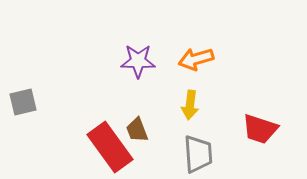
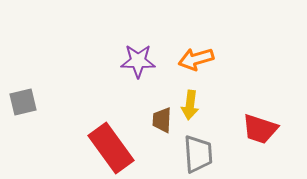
brown trapezoid: moved 25 px right, 10 px up; rotated 24 degrees clockwise
red rectangle: moved 1 px right, 1 px down
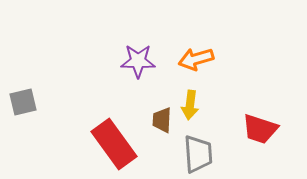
red rectangle: moved 3 px right, 4 px up
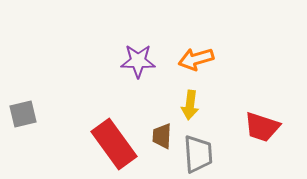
gray square: moved 12 px down
brown trapezoid: moved 16 px down
red trapezoid: moved 2 px right, 2 px up
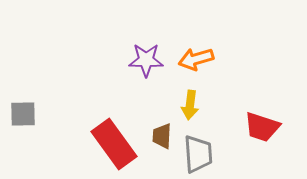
purple star: moved 8 px right, 1 px up
gray square: rotated 12 degrees clockwise
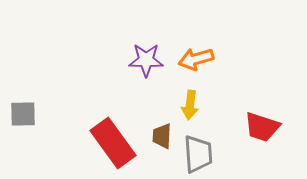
red rectangle: moved 1 px left, 1 px up
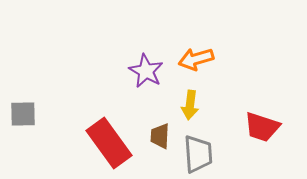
purple star: moved 11 px down; rotated 28 degrees clockwise
brown trapezoid: moved 2 px left
red rectangle: moved 4 px left
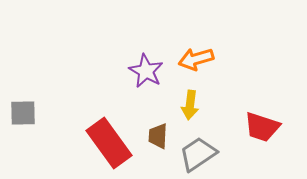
gray square: moved 1 px up
brown trapezoid: moved 2 px left
gray trapezoid: rotated 120 degrees counterclockwise
